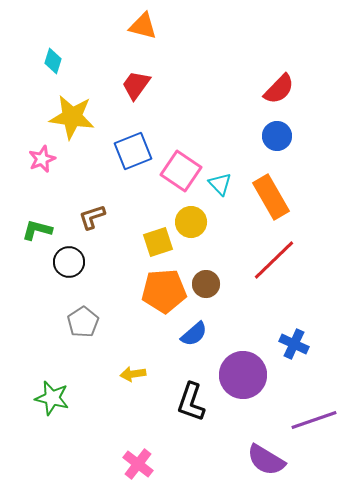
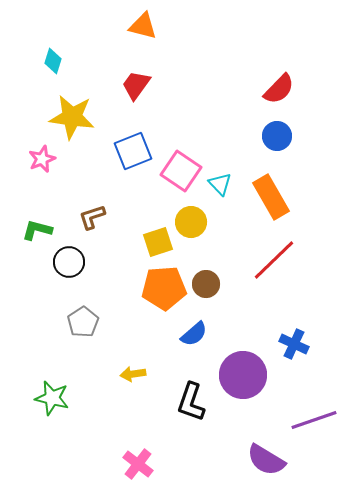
orange pentagon: moved 3 px up
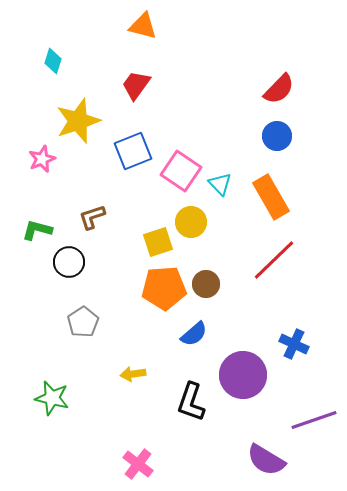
yellow star: moved 6 px right, 4 px down; rotated 27 degrees counterclockwise
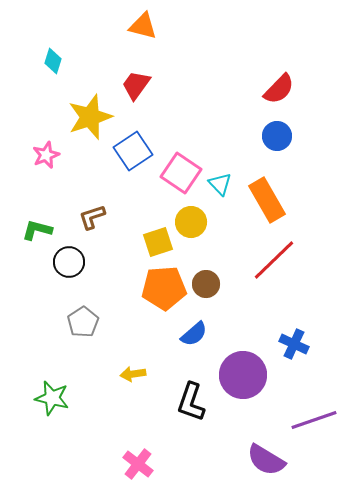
yellow star: moved 12 px right, 4 px up
blue square: rotated 12 degrees counterclockwise
pink star: moved 4 px right, 4 px up
pink square: moved 2 px down
orange rectangle: moved 4 px left, 3 px down
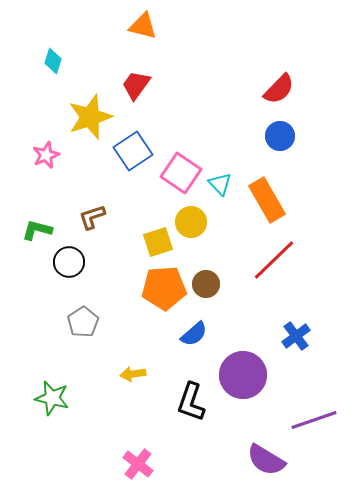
blue circle: moved 3 px right
blue cross: moved 2 px right, 8 px up; rotated 28 degrees clockwise
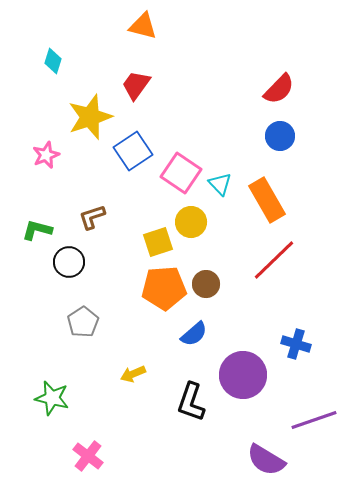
blue cross: moved 8 px down; rotated 36 degrees counterclockwise
yellow arrow: rotated 15 degrees counterclockwise
pink cross: moved 50 px left, 8 px up
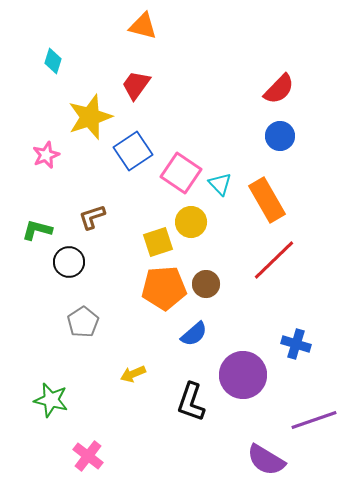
green star: moved 1 px left, 2 px down
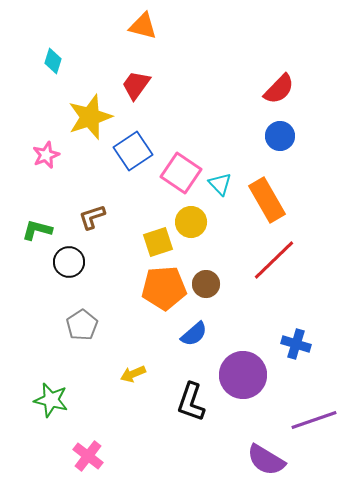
gray pentagon: moved 1 px left, 3 px down
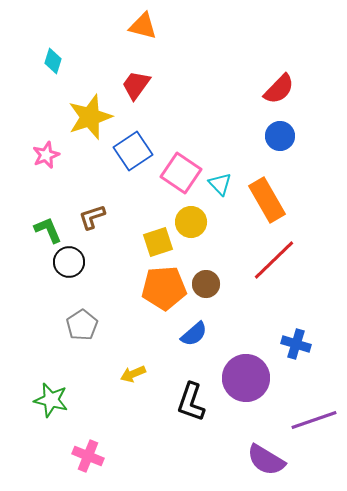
green L-shape: moved 11 px right; rotated 52 degrees clockwise
purple circle: moved 3 px right, 3 px down
pink cross: rotated 16 degrees counterclockwise
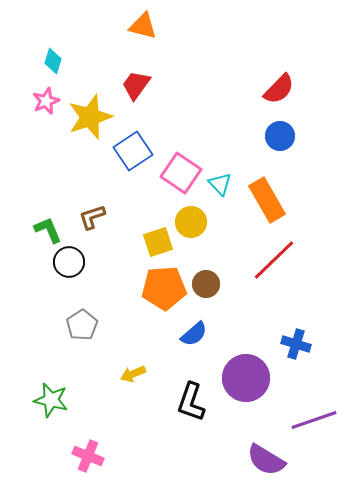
pink star: moved 54 px up
